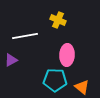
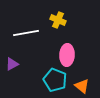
white line: moved 1 px right, 3 px up
purple triangle: moved 1 px right, 4 px down
cyan pentagon: rotated 20 degrees clockwise
orange triangle: moved 1 px up
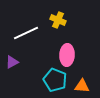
white line: rotated 15 degrees counterclockwise
purple triangle: moved 2 px up
orange triangle: rotated 35 degrees counterclockwise
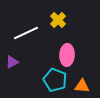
yellow cross: rotated 21 degrees clockwise
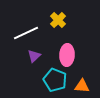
purple triangle: moved 22 px right, 6 px up; rotated 16 degrees counterclockwise
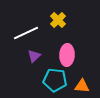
cyan pentagon: rotated 15 degrees counterclockwise
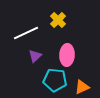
purple triangle: moved 1 px right
orange triangle: moved 1 px down; rotated 28 degrees counterclockwise
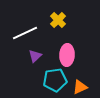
white line: moved 1 px left
cyan pentagon: rotated 15 degrees counterclockwise
orange triangle: moved 2 px left
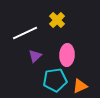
yellow cross: moved 1 px left
orange triangle: moved 1 px up
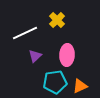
cyan pentagon: moved 2 px down
